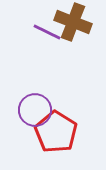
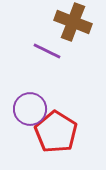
purple line: moved 19 px down
purple circle: moved 5 px left, 1 px up
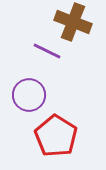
purple circle: moved 1 px left, 14 px up
red pentagon: moved 4 px down
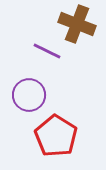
brown cross: moved 4 px right, 2 px down
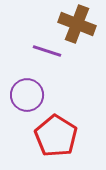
purple line: rotated 8 degrees counterclockwise
purple circle: moved 2 px left
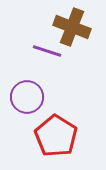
brown cross: moved 5 px left, 3 px down
purple circle: moved 2 px down
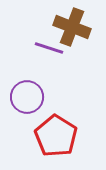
purple line: moved 2 px right, 3 px up
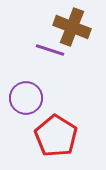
purple line: moved 1 px right, 2 px down
purple circle: moved 1 px left, 1 px down
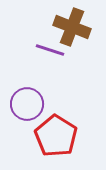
purple circle: moved 1 px right, 6 px down
